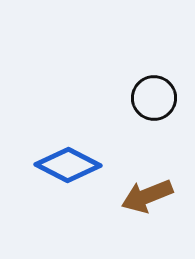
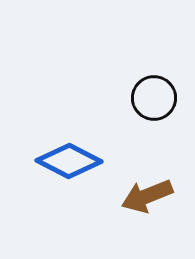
blue diamond: moved 1 px right, 4 px up
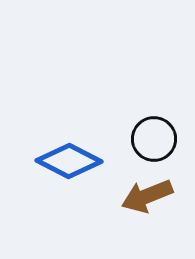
black circle: moved 41 px down
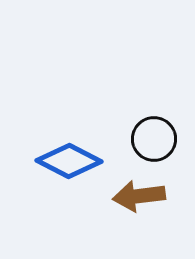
brown arrow: moved 8 px left; rotated 15 degrees clockwise
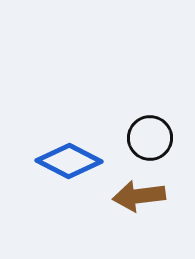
black circle: moved 4 px left, 1 px up
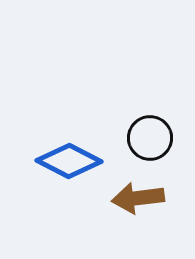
brown arrow: moved 1 px left, 2 px down
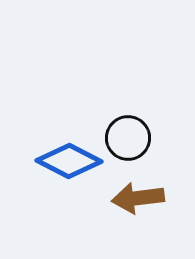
black circle: moved 22 px left
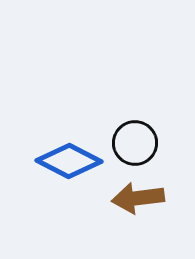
black circle: moved 7 px right, 5 px down
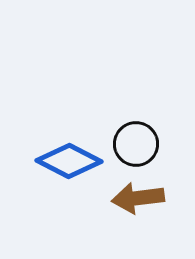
black circle: moved 1 px right, 1 px down
